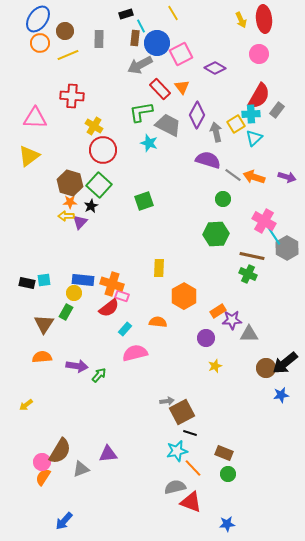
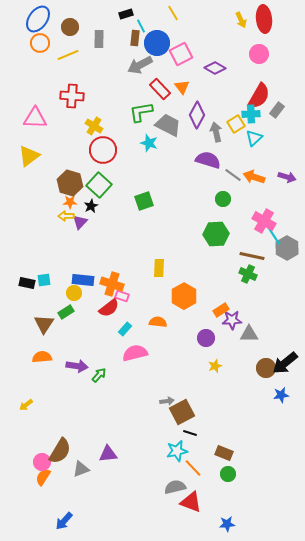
brown circle at (65, 31): moved 5 px right, 4 px up
orange rectangle at (218, 311): moved 3 px right, 1 px up
green rectangle at (66, 312): rotated 28 degrees clockwise
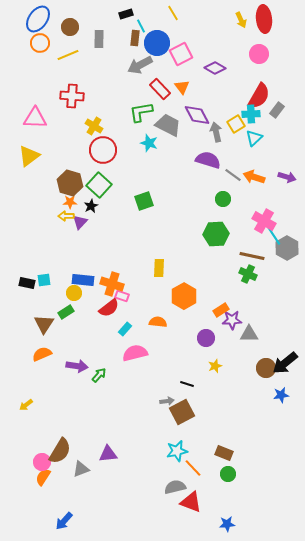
purple diamond at (197, 115): rotated 56 degrees counterclockwise
orange semicircle at (42, 357): moved 3 px up; rotated 18 degrees counterclockwise
black line at (190, 433): moved 3 px left, 49 px up
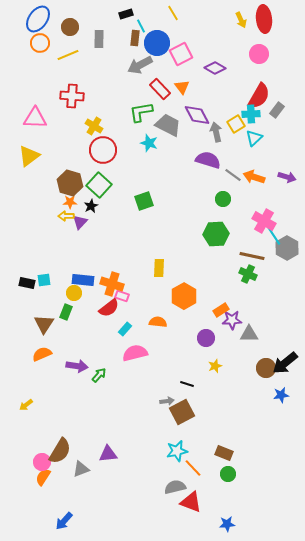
green rectangle at (66, 312): rotated 35 degrees counterclockwise
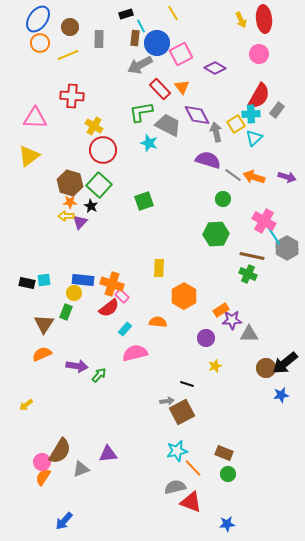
black star at (91, 206): rotated 16 degrees counterclockwise
pink rectangle at (122, 296): rotated 24 degrees clockwise
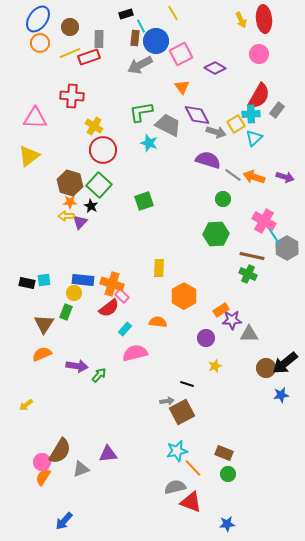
blue circle at (157, 43): moved 1 px left, 2 px up
yellow line at (68, 55): moved 2 px right, 2 px up
red rectangle at (160, 89): moved 71 px left, 32 px up; rotated 65 degrees counterclockwise
gray arrow at (216, 132): rotated 120 degrees clockwise
purple arrow at (287, 177): moved 2 px left
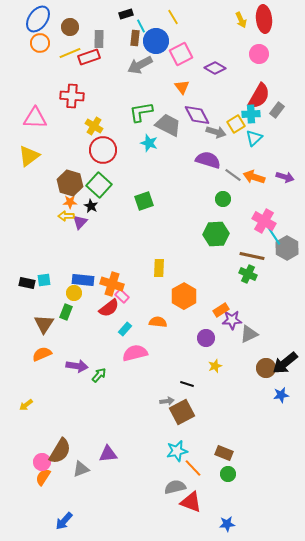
yellow line at (173, 13): moved 4 px down
gray triangle at (249, 334): rotated 24 degrees counterclockwise
